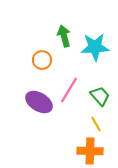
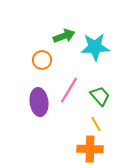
green arrow: rotated 85 degrees clockwise
purple ellipse: rotated 52 degrees clockwise
orange cross: moved 2 px up
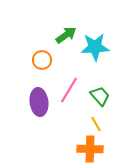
green arrow: moved 2 px right, 1 px up; rotated 15 degrees counterclockwise
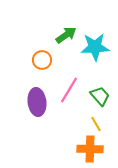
purple ellipse: moved 2 px left
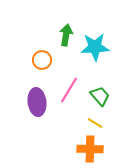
green arrow: rotated 45 degrees counterclockwise
yellow line: moved 1 px left, 1 px up; rotated 28 degrees counterclockwise
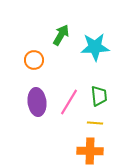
green arrow: moved 5 px left; rotated 20 degrees clockwise
orange circle: moved 8 px left
pink line: moved 12 px down
green trapezoid: moved 1 px left; rotated 35 degrees clockwise
yellow line: rotated 28 degrees counterclockwise
orange cross: moved 2 px down
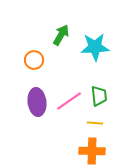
pink line: moved 1 px up; rotated 24 degrees clockwise
orange cross: moved 2 px right
